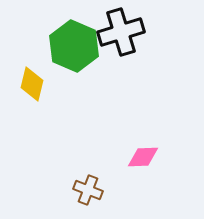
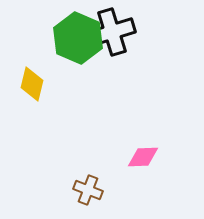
black cross: moved 9 px left
green hexagon: moved 4 px right, 8 px up
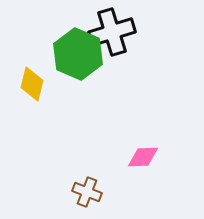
green hexagon: moved 16 px down
brown cross: moved 1 px left, 2 px down
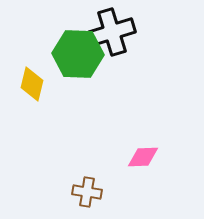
green hexagon: rotated 21 degrees counterclockwise
brown cross: rotated 12 degrees counterclockwise
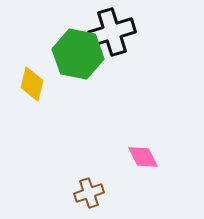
green hexagon: rotated 9 degrees clockwise
pink diamond: rotated 64 degrees clockwise
brown cross: moved 2 px right, 1 px down; rotated 28 degrees counterclockwise
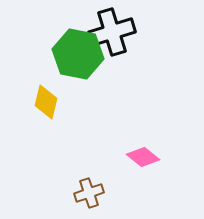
yellow diamond: moved 14 px right, 18 px down
pink diamond: rotated 24 degrees counterclockwise
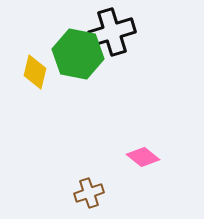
yellow diamond: moved 11 px left, 30 px up
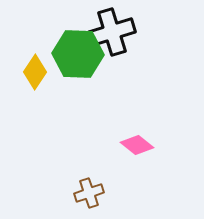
green hexagon: rotated 9 degrees counterclockwise
yellow diamond: rotated 20 degrees clockwise
pink diamond: moved 6 px left, 12 px up
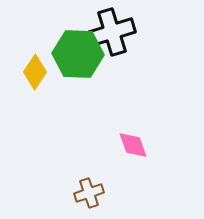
pink diamond: moved 4 px left; rotated 32 degrees clockwise
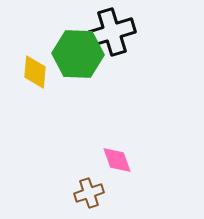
yellow diamond: rotated 28 degrees counterclockwise
pink diamond: moved 16 px left, 15 px down
